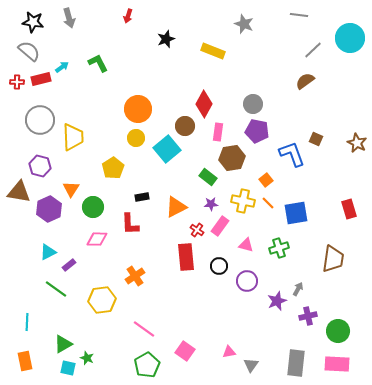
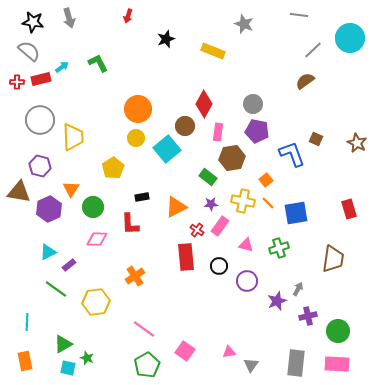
yellow hexagon at (102, 300): moved 6 px left, 2 px down
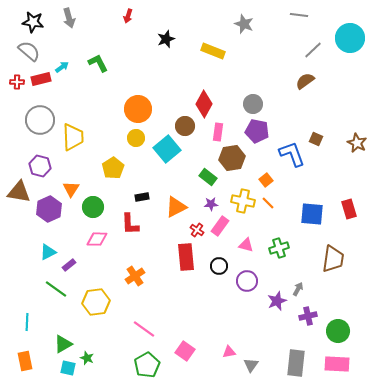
blue square at (296, 213): moved 16 px right, 1 px down; rotated 15 degrees clockwise
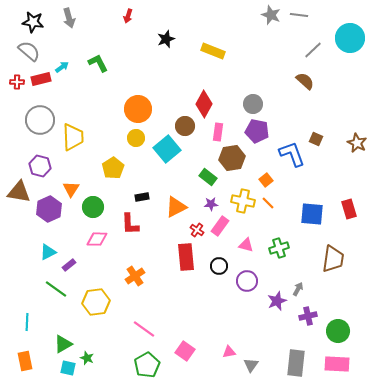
gray star at (244, 24): moved 27 px right, 9 px up
brown semicircle at (305, 81): rotated 78 degrees clockwise
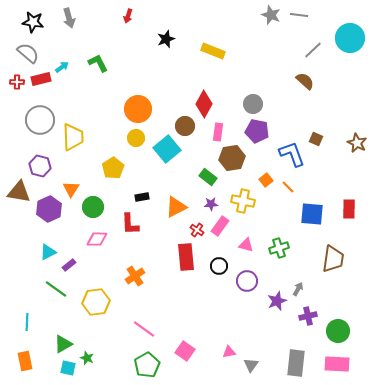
gray semicircle at (29, 51): moved 1 px left, 2 px down
orange line at (268, 203): moved 20 px right, 16 px up
red rectangle at (349, 209): rotated 18 degrees clockwise
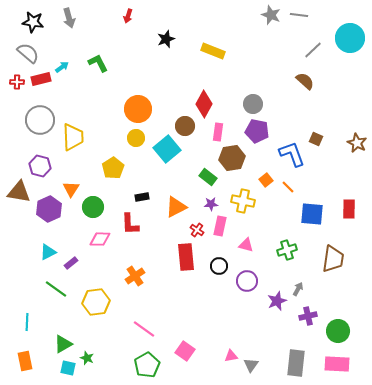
pink rectangle at (220, 226): rotated 24 degrees counterclockwise
pink diamond at (97, 239): moved 3 px right
green cross at (279, 248): moved 8 px right, 2 px down
purple rectangle at (69, 265): moved 2 px right, 2 px up
pink triangle at (229, 352): moved 2 px right, 4 px down
